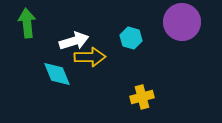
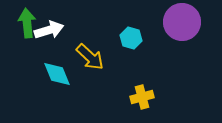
white arrow: moved 25 px left, 11 px up
yellow arrow: rotated 44 degrees clockwise
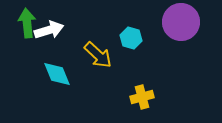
purple circle: moved 1 px left
yellow arrow: moved 8 px right, 2 px up
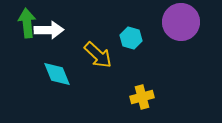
white arrow: rotated 16 degrees clockwise
